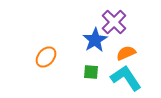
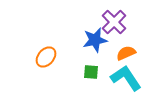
blue star: rotated 20 degrees clockwise
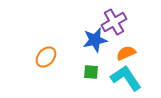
purple cross: rotated 15 degrees clockwise
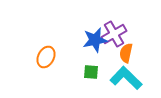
purple cross: moved 12 px down
orange semicircle: rotated 54 degrees counterclockwise
orange ellipse: rotated 15 degrees counterclockwise
cyan L-shape: rotated 12 degrees counterclockwise
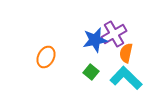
green square: rotated 35 degrees clockwise
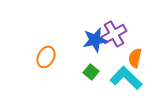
orange semicircle: moved 9 px right, 5 px down
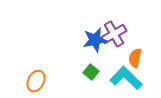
orange ellipse: moved 10 px left, 24 px down
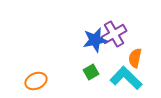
green square: rotated 21 degrees clockwise
orange ellipse: rotated 40 degrees clockwise
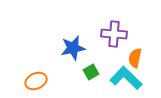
purple cross: rotated 35 degrees clockwise
blue star: moved 22 px left, 8 px down
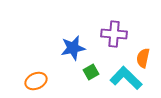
orange semicircle: moved 8 px right
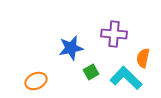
blue star: moved 2 px left
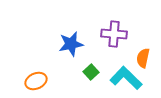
blue star: moved 4 px up
green square: rotated 14 degrees counterclockwise
